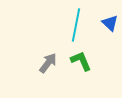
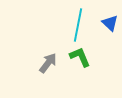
cyan line: moved 2 px right
green L-shape: moved 1 px left, 4 px up
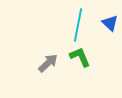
gray arrow: rotated 10 degrees clockwise
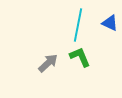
blue triangle: rotated 18 degrees counterclockwise
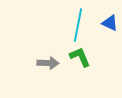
gray arrow: rotated 45 degrees clockwise
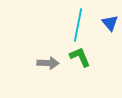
blue triangle: rotated 24 degrees clockwise
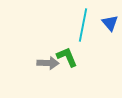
cyan line: moved 5 px right
green L-shape: moved 13 px left
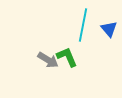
blue triangle: moved 1 px left, 6 px down
gray arrow: moved 3 px up; rotated 30 degrees clockwise
